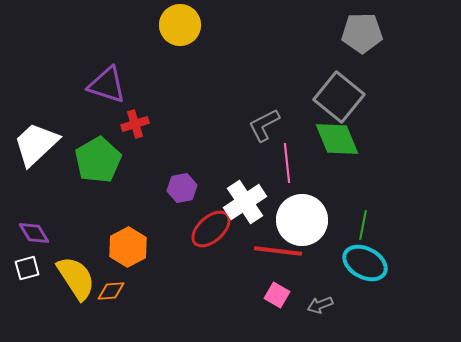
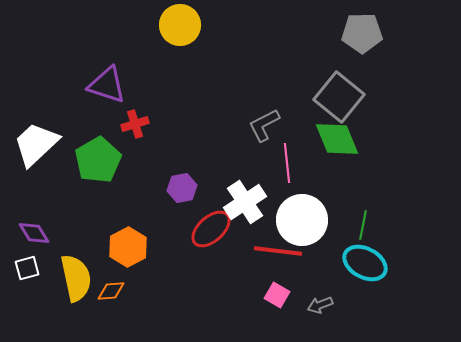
yellow semicircle: rotated 21 degrees clockwise
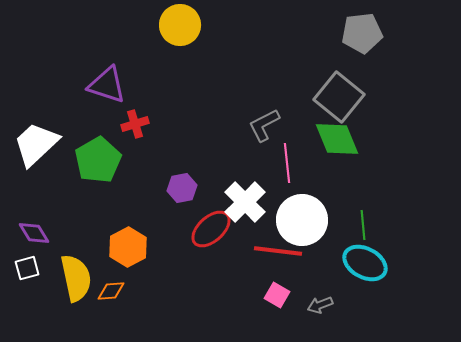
gray pentagon: rotated 6 degrees counterclockwise
white cross: rotated 12 degrees counterclockwise
green line: rotated 16 degrees counterclockwise
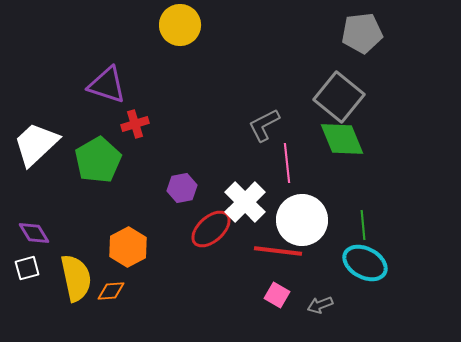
green diamond: moved 5 px right
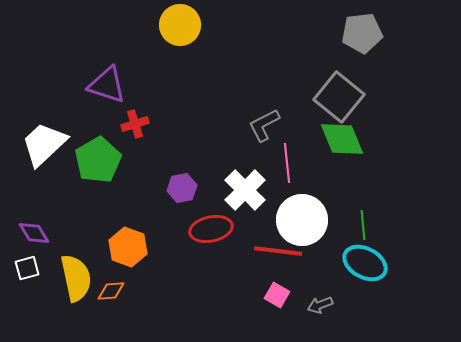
white trapezoid: moved 8 px right
white cross: moved 12 px up
red ellipse: rotated 30 degrees clockwise
orange hexagon: rotated 12 degrees counterclockwise
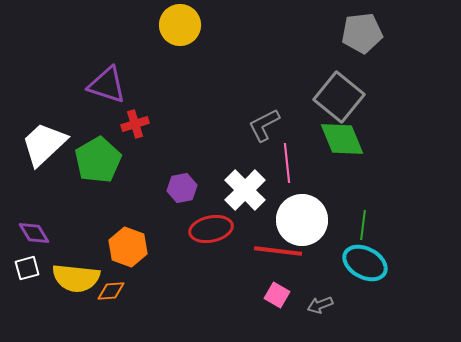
green line: rotated 12 degrees clockwise
yellow semicircle: rotated 108 degrees clockwise
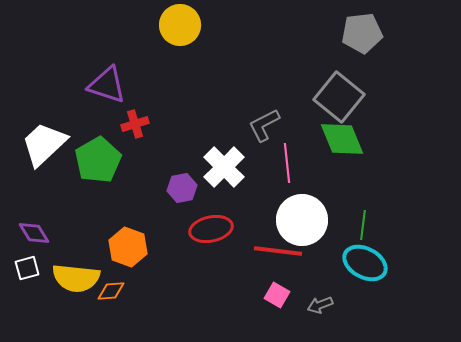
white cross: moved 21 px left, 23 px up
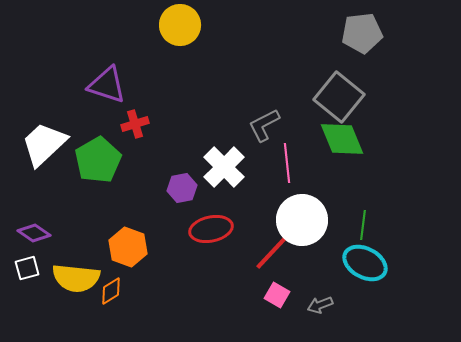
purple diamond: rotated 24 degrees counterclockwise
red line: moved 4 px left, 1 px up; rotated 54 degrees counterclockwise
orange diamond: rotated 28 degrees counterclockwise
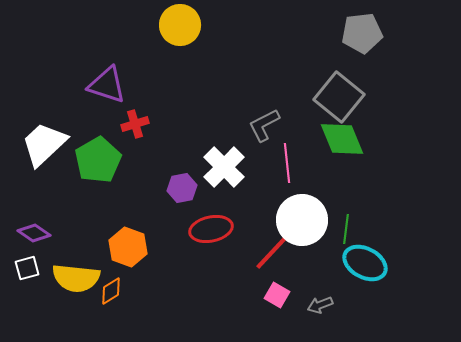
green line: moved 17 px left, 4 px down
